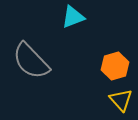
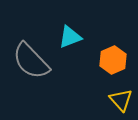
cyan triangle: moved 3 px left, 20 px down
orange hexagon: moved 2 px left, 6 px up; rotated 8 degrees counterclockwise
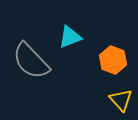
orange hexagon: rotated 16 degrees counterclockwise
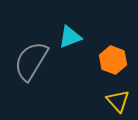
gray semicircle: rotated 75 degrees clockwise
yellow triangle: moved 3 px left, 1 px down
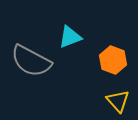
gray semicircle: rotated 93 degrees counterclockwise
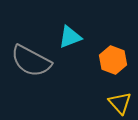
yellow triangle: moved 2 px right, 2 px down
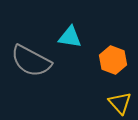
cyan triangle: rotated 30 degrees clockwise
